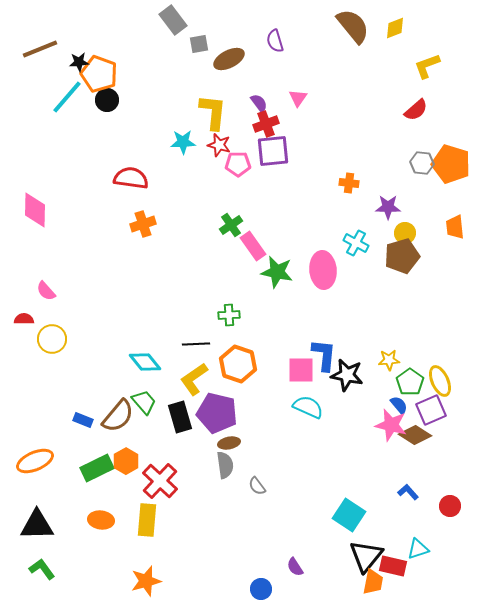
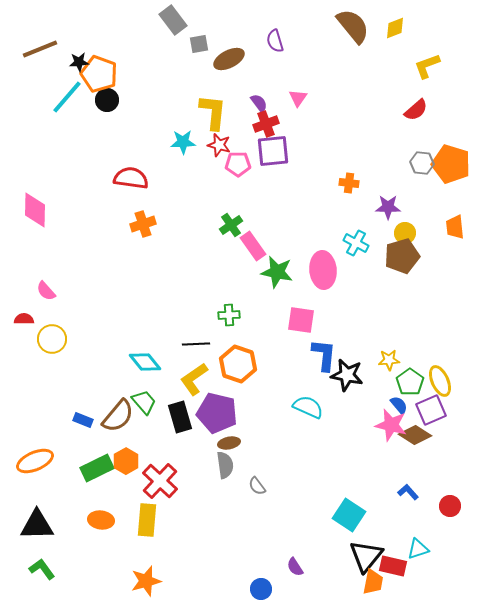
pink square at (301, 370): moved 50 px up; rotated 8 degrees clockwise
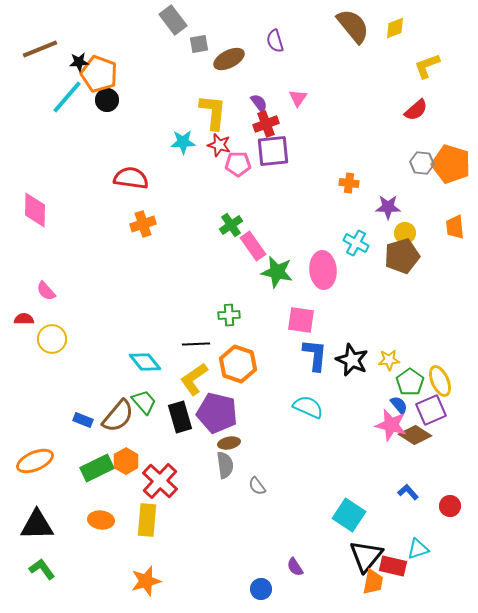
blue L-shape at (324, 355): moved 9 px left
black star at (347, 375): moved 5 px right, 15 px up; rotated 12 degrees clockwise
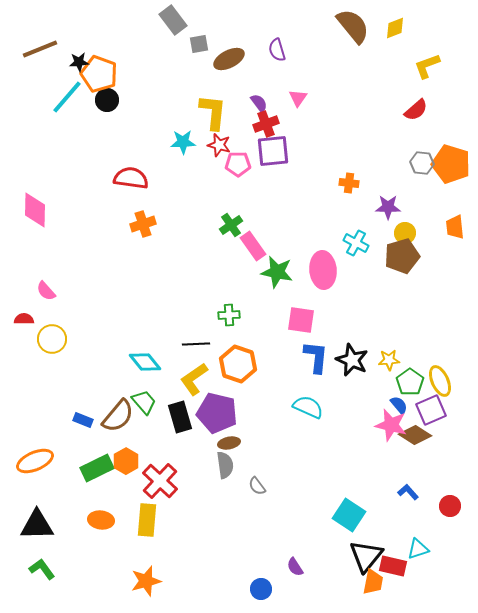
purple semicircle at (275, 41): moved 2 px right, 9 px down
blue L-shape at (315, 355): moved 1 px right, 2 px down
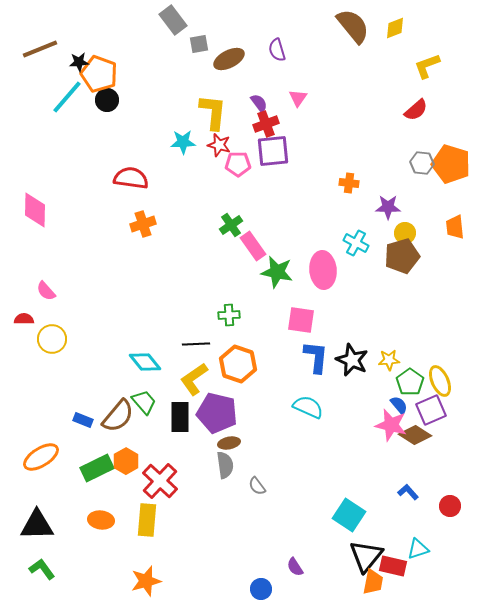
black rectangle at (180, 417): rotated 16 degrees clockwise
orange ellipse at (35, 461): moved 6 px right, 4 px up; rotated 9 degrees counterclockwise
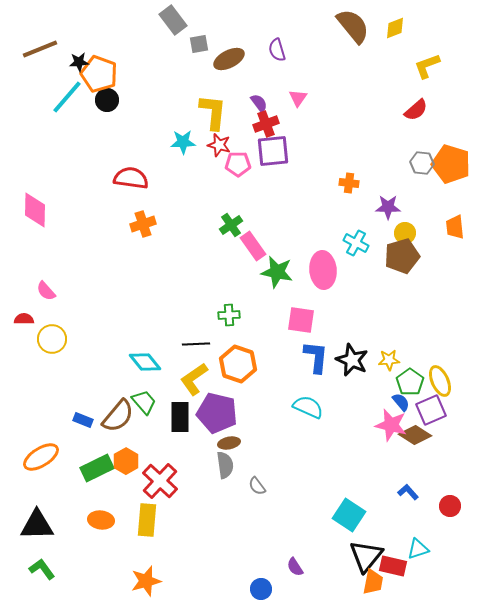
blue semicircle at (399, 405): moved 2 px right, 3 px up
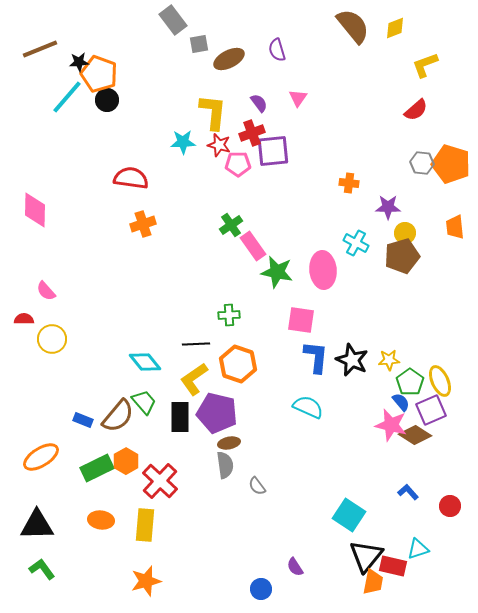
yellow L-shape at (427, 66): moved 2 px left, 1 px up
red cross at (266, 124): moved 14 px left, 9 px down
yellow rectangle at (147, 520): moved 2 px left, 5 px down
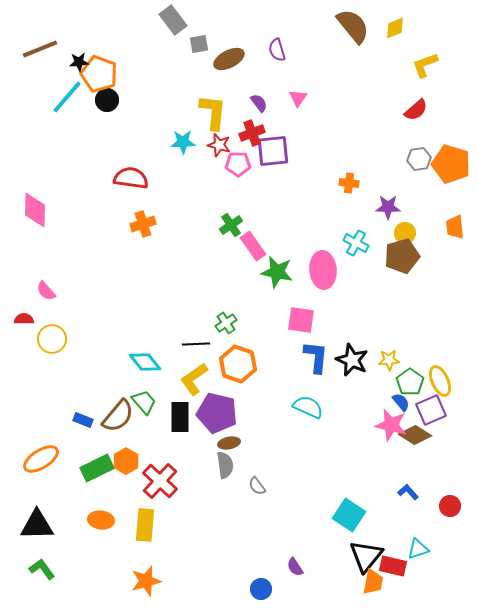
gray hexagon at (422, 163): moved 3 px left, 4 px up; rotated 15 degrees counterclockwise
green cross at (229, 315): moved 3 px left, 8 px down; rotated 30 degrees counterclockwise
orange ellipse at (41, 457): moved 2 px down
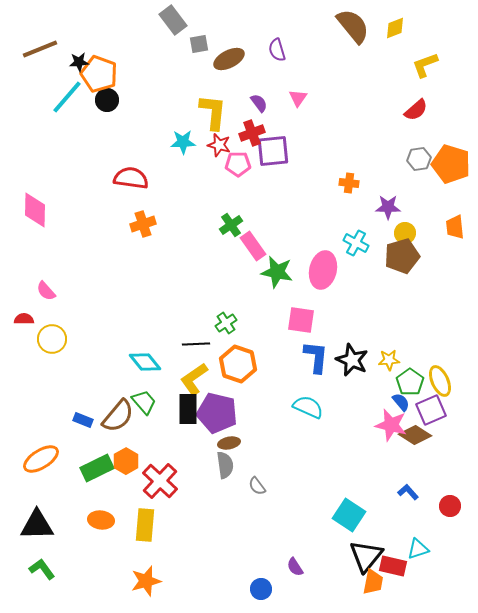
pink ellipse at (323, 270): rotated 18 degrees clockwise
black rectangle at (180, 417): moved 8 px right, 8 px up
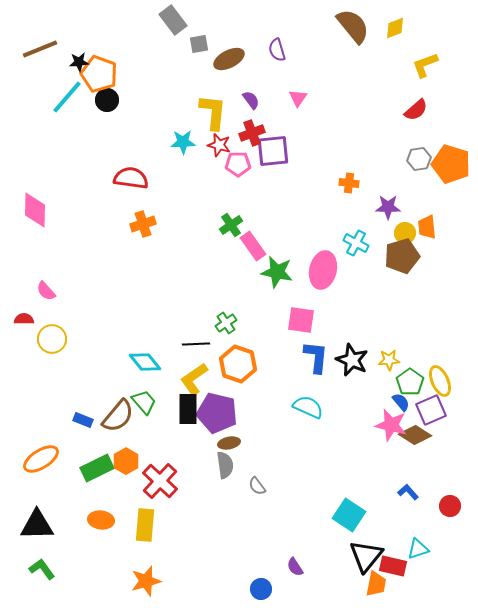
purple semicircle at (259, 103): moved 8 px left, 3 px up
orange trapezoid at (455, 227): moved 28 px left
orange trapezoid at (373, 582): moved 3 px right, 2 px down
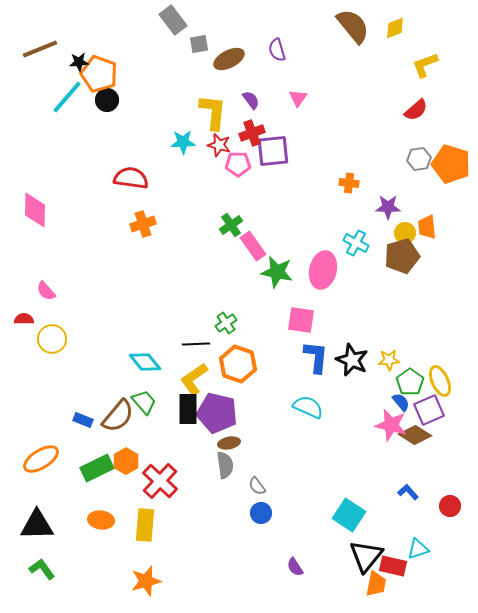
purple square at (431, 410): moved 2 px left
blue circle at (261, 589): moved 76 px up
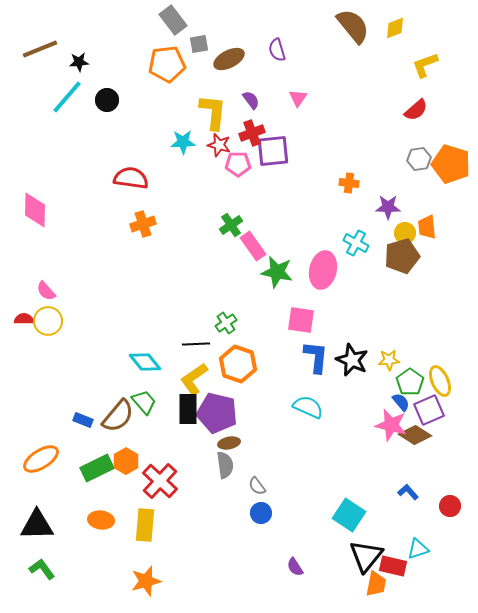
orange pentagon at (99, 74): moved 68 px right, 10 px up; rotated 27 degrees counterclockwise
yellow circle at (52, 339): moved 4 px left, 18 px up
